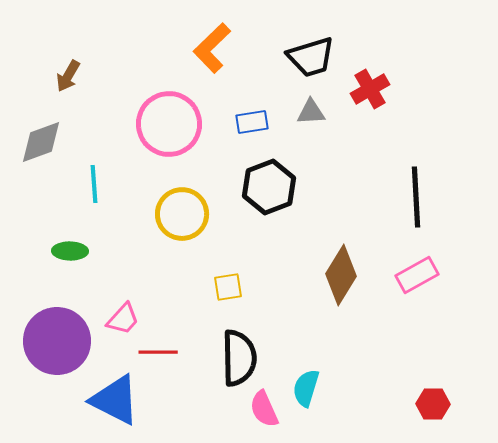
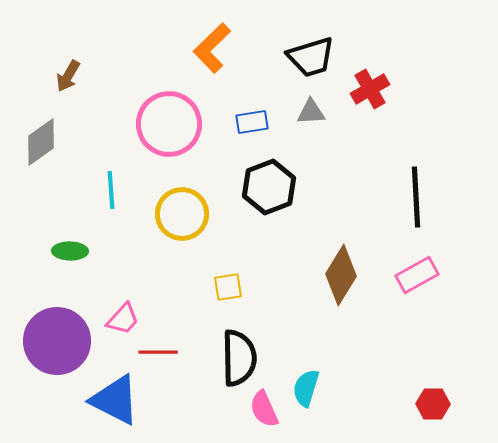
gray diamond: rotated 15 degrees counterclockwise
cyan line: moved 17 px right, 6 px down
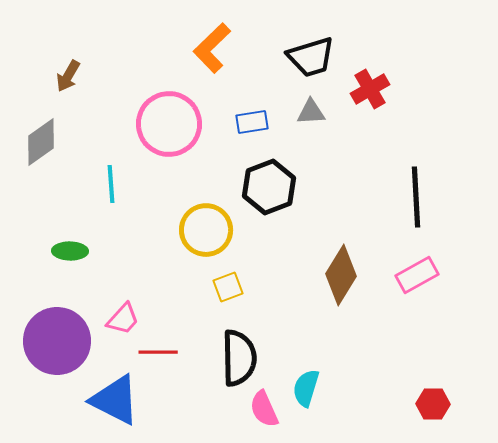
cyan line: moved 6 px up
yellow circle: moved 24 px right, 16 px down
yellow square: rotated 12 degrees counterclockwise
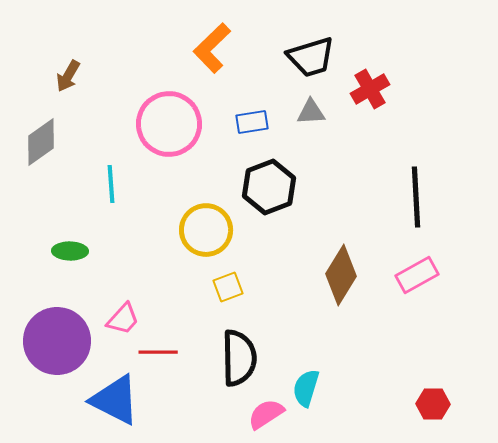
pink semicircle: moved 2 px right, 5 px down; rotated 81 degrees clockwise
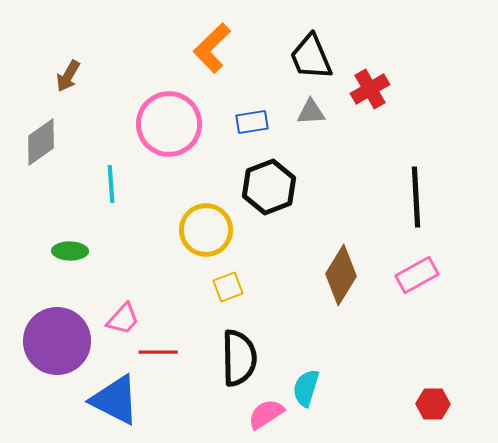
black trapezoid: rotated 84 degrees clockwise
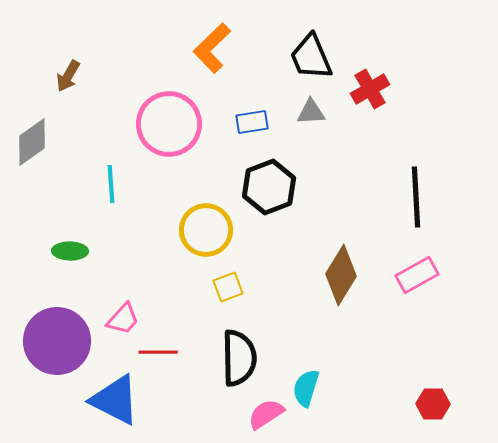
gray diamond: moved 9 px left
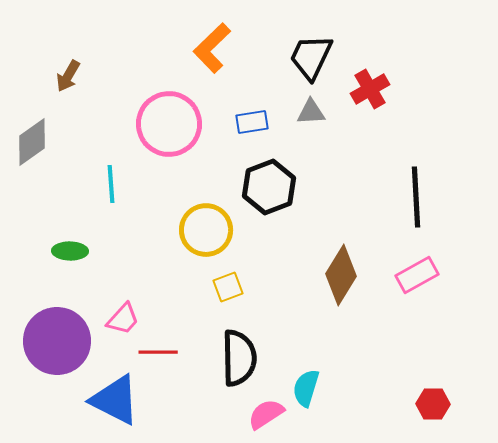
black trapezoid: rotated 48 degrees clockwise
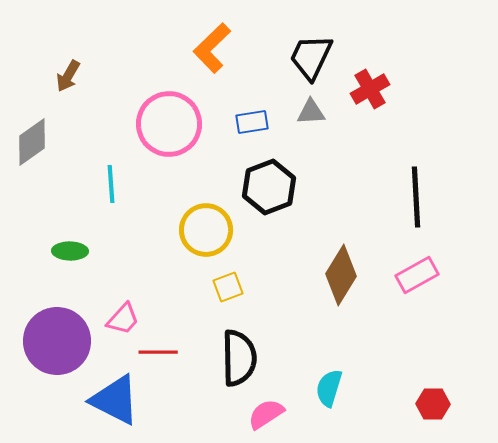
cyan semicircle: moved 23 px right
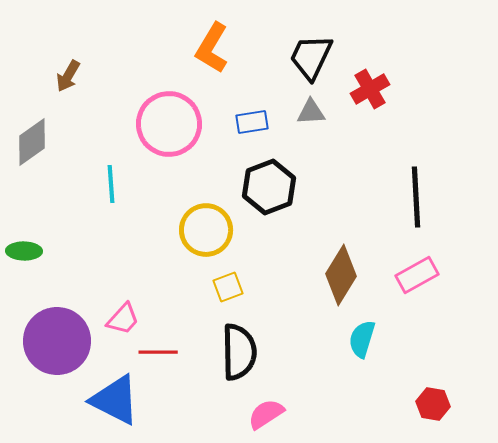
orange L-shape: rotated 15 degrees counterclockwise
green ellipse: moved 46 px left
black semicircle: moved 6 px up
cyan semicircle: moved 33 px right, 49 px up
red hexagon: rotated 8 degrees clockwise
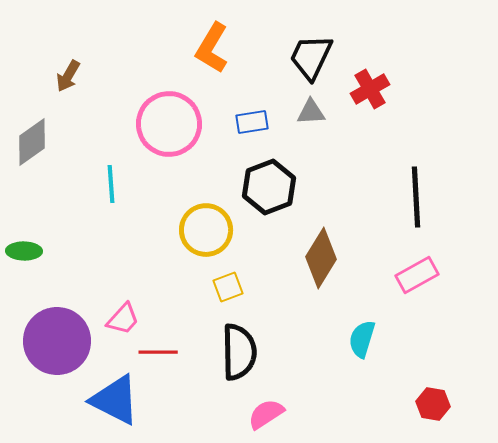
brown diamond: moved 20 px left, 17 px up
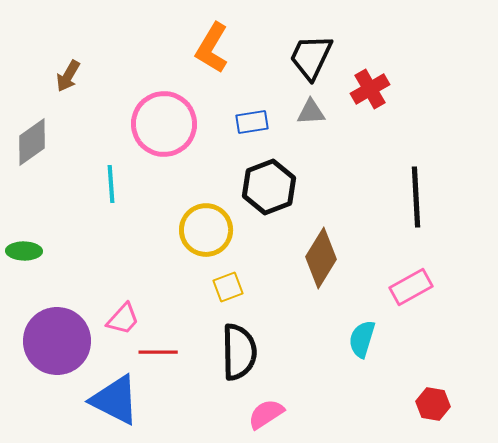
pink circle: moved 5 px left
pink rectangle: moved 6 px left, 12 px down
